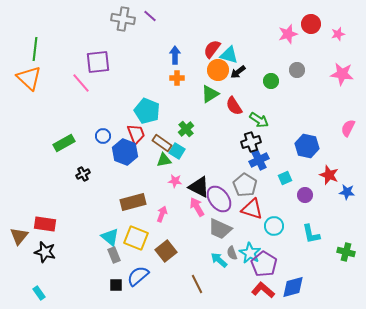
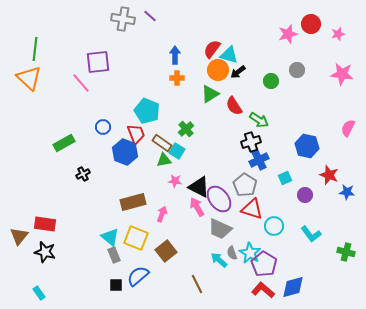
blue circle at (103, 136): moved 9 px up
cyan L-shape at (311, 234): rotated 25 degrees counterclockwise
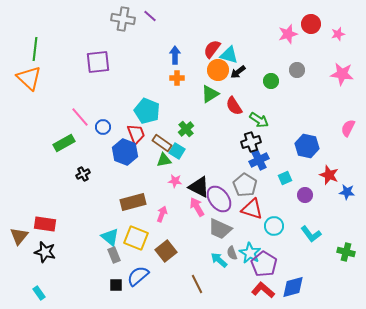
pink line at (81, 83): moved 1 px left, 34 px down
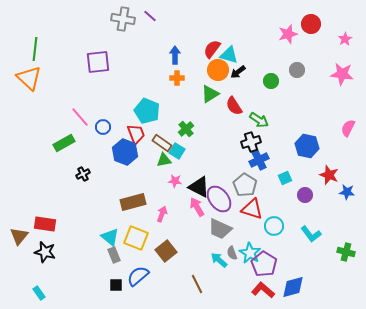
pink star at (338, 34): moved 7 px right, 5 px down; rotated 16 degrees counterclockwise
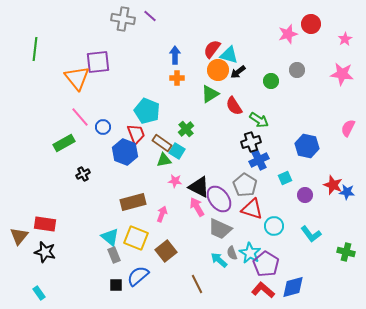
orange triangle at (29, 78): moved 48 px right; rotated 8 degrees clockwise
red star at (329, 175): moved 4 px right, 10 px down
purple pentagon at (264, 264): moved 2 px right
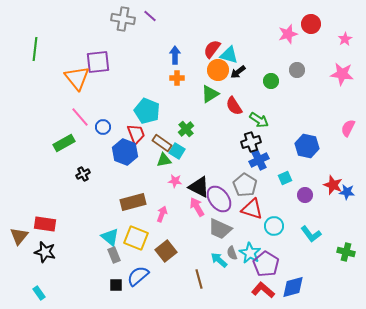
brown line at (197, 284): moved 2 px right, 5 px up; rotated 12 degrees clockwise
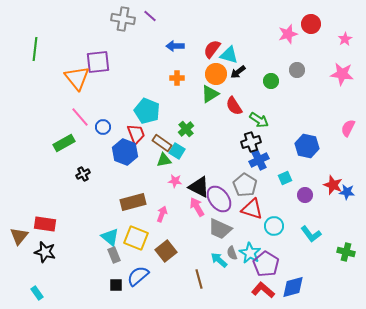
blue arrow at (175, 55): moved 9 px up; rotated 90 degrees counterclockwise
orange circle at (218, 70): moved 2 px left, 4 px down
cyan rectangle at (39, 293): moved 2 px left
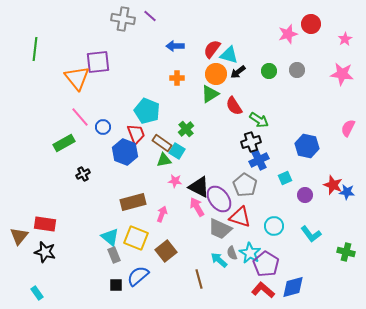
green circle at (271, 81): moved 2 px left, 10 px up
red triangle at (252, 209): moved 12 px left, 8 px down
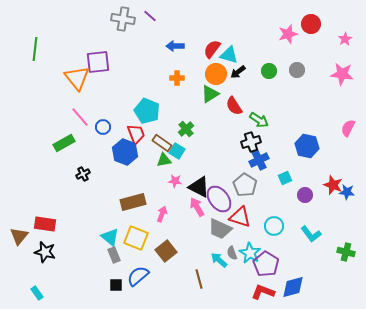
red L-shape at (263, 290): moved 2 px down; rotated 20 degrees counterclockwise
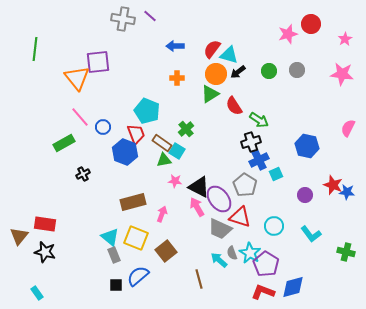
cyan square at (285, 178): moved 9 px left, 4 px up
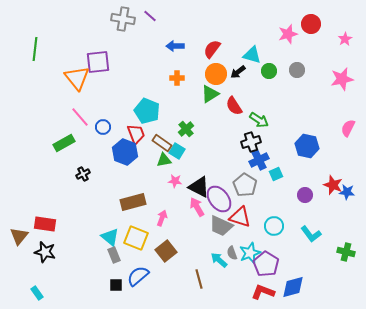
cyan triangle at (229, 55): moved 23 px right
pink star at (342, 74): moved 5 px down; rotated 20 degrees counterclockwise
pink arrow at (162, 214): moved 4 px down
gray trapezoid at (220, 229): moved 1 px right, 3 px up
cyan star at (250, 253): rotated 20 degrees clockwise
